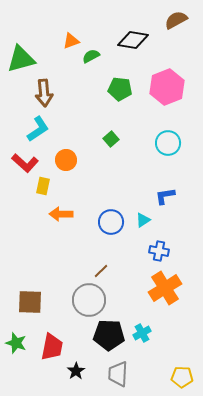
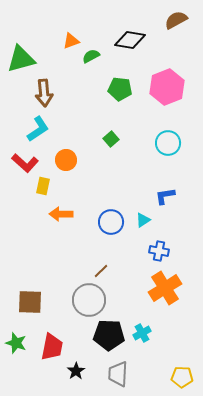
black diamond: moved 3 px left
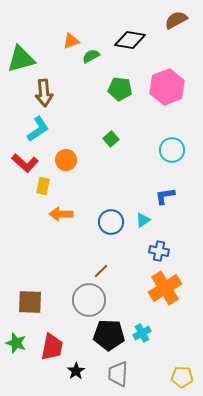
cyan circle: moved 4 px right, 7 px down
